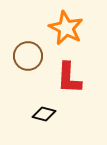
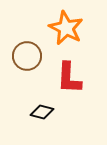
brown circle: moved 1 px left
black diamond: moved 2 px left, 2 px up
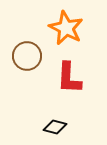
black diamond: moved 13 px right, 15 px down
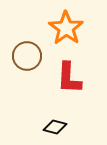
orange star: rotated 8 degrees clockwise
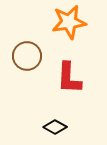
orange star: moved 3 px right, 6 px up; rotated 28 degrees clockwise
black diamond: rotated 15 degrees clockwise
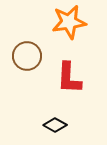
black diamond: moved 2 px up
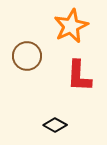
orange star: moved 2 px right, 4 px down; rotated 16 degrees counterclockwise
red L-shape: moved 10 px right, 2 px up
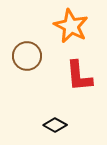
orange star: rotated 20 degrees counterclockwise
red L-shape: rotated 8 degrees counterclockwise
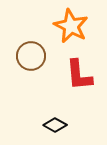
brown circle: moved 4 px right
red L-shape: moved 1 px up
